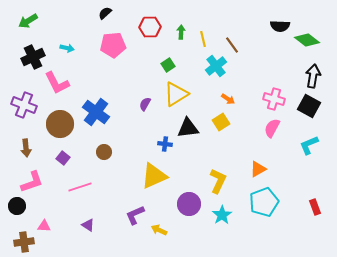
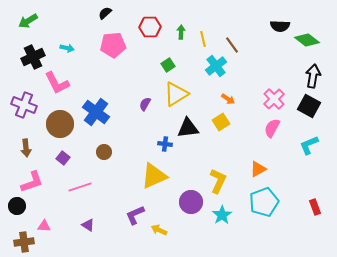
pink cross at (274, 99): rotated 30 degrees clockwise
purple circle at (189, 204): moved 2 px right, 2 px up
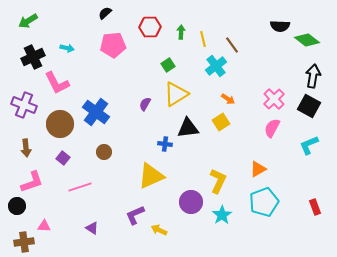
yellow triangle at (154, 176): moved 3 px left
purple triangle at (88, 225): moved 4 px right, 3 px down
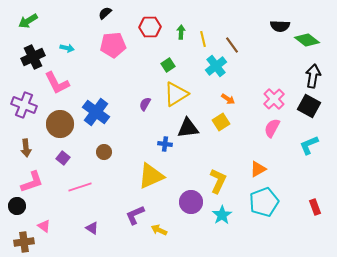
pink triangle at (44, 226): rotated 32 degrees clockwise
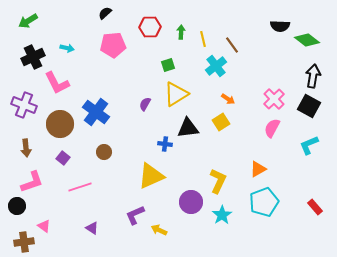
green square at (168, 65): rotated 16 degrees clockwise
red rectangle at (315, 207): rotated 21 degrees counterclockwise
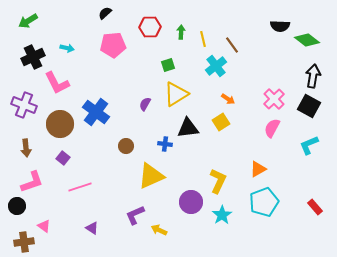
brown circle at (104, 152): moved 22 px right, 6 px up
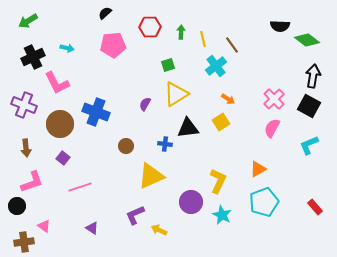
blue cross at (96, 112): rotated 16 degrees counterclockwise
cyan star at (222, 215): rotated 12 degrees counterclockwise
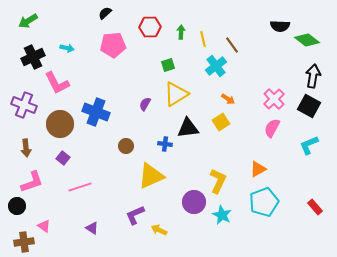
purple circle at (191, 202): moved 3 px right
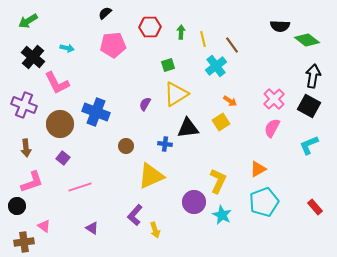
black cross at (33, 57): rotated 25 degrees counterclockwise
orange arrow at (228, 99): moved 2 px right, 2 px down
purple L-shape at (135, 215): rotated 25 degrees counterclockwise
yellow arrow at (159, 230): moved 4 px left; rotated 133 degrees counterclockwise
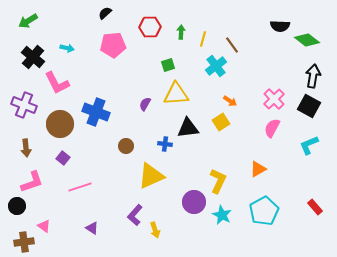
yellow line at (203, 39): rotated 28 degrees clockwise
yellow triangle at (176, 94): rotated 28 degrees clockwise
cyan pentagon at (264, 202): moved 9 px down; rotated 8 degrees counterclockwise
